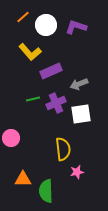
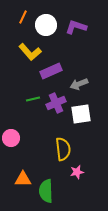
orange line: rotated 24 degrees counterclockwise
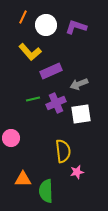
yellow semicircle: moved 2 px down
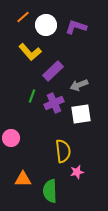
orange line: rotated 24 degrees clockwise
purple rectangle: moved 2 px right; rotated 20 degrees counterclockwise
gray arrow: moved 1 px down
green line: moved 1 px left, 3 px up; rotated 56 degrees counterclockwise
purple cross: moved 2 px left
green semicircle: moved 4 px right
